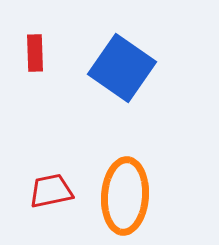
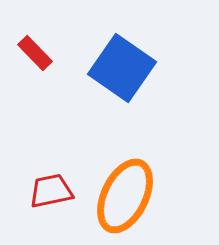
red rectangle: rotated 42 degrees counterclockwise
orange ellipse: rotated 22 degrees clockwise
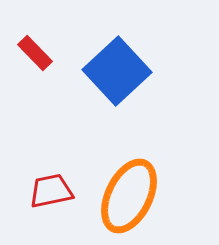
blue square: moved 5 px left, 3 px down; rotated 12 degrees clockwise
orange ellipse: moved 4 px right
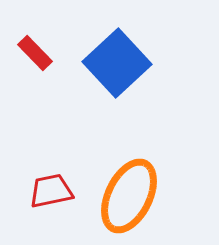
blue square: moved 8 px up
